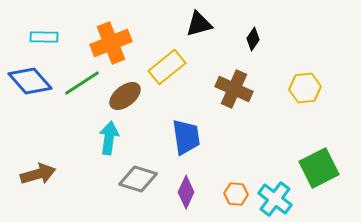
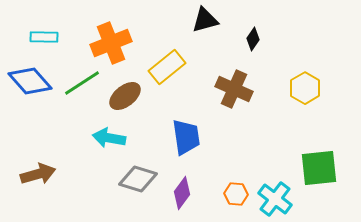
black triangle: moved 6 px right, 4 px up
yellow hexagon: rotated 24 degrees counterclockwise
cyan arrow: rotated 88 degrees counterclockwise
green square: rotated 21 degrees clockwise
purple diamond: moved 4 px left, 1 px down; rotated 12 degrees clockwise
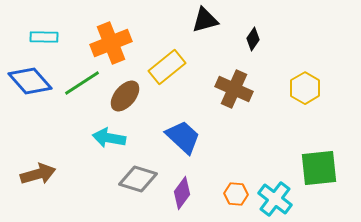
brown ellipse: rotated 12 degrees counterclockwise
blue trapezoid: moved 3 px left; rotated 39 degrees counterclockwise
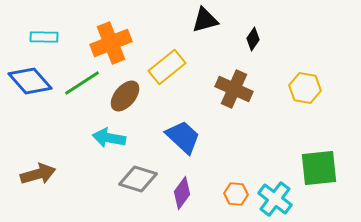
yellow hexagon: rotated 20 degrees counterclockwise
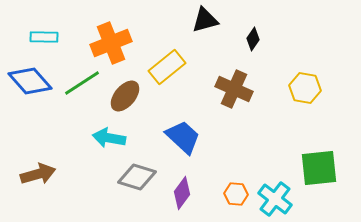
gray diamond: moved 1 px left, 2 px up
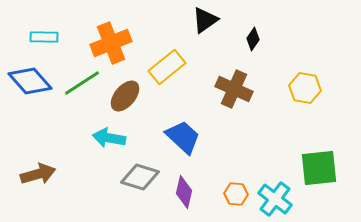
black triangle: rotated 20 degrees counterclockwise
gray diamond: moved 3 px right
purple diamond: moved 2 px right, 1 px up; rotated 24 degrees counterclockwise
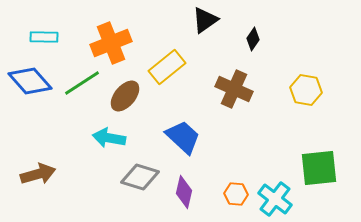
yellow hexagon: moved 1 px right, 2 px down
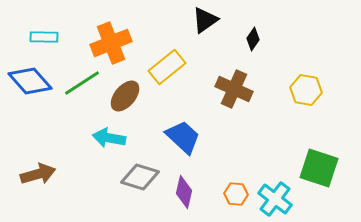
green square: rotated 24 degrees clockwise
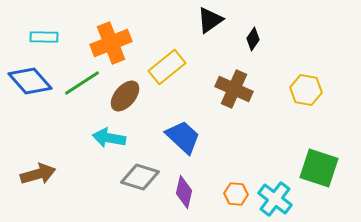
black triangle: moved 5 px right
